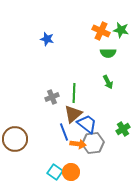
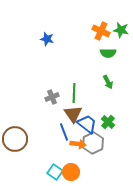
brown triangle: rotated 24 degrees counterclockwise
green cross: moved 15 px left, 7 px up; rotated 16 degrees counterclockwise
gray hexagon: rotated 20 degrees counterclockwise
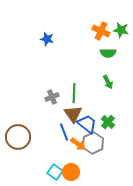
brown circle: moved 3 px right, 2 px up
orange arrow: rotated 28 degrees clockwise
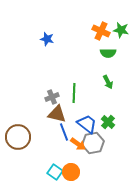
brown triangle: moved 16 px left; rotated 42 degrees counterclockwise
gray hexagon: rotated 15 degrees clockwise
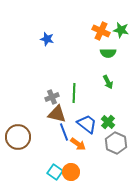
gray hexagon: moved 23 px right; rotated 25 degrees counterclockwise
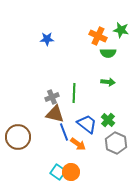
orange cross: moved 3 px left, 5 px down
blue star: rotated 16 degrees counterclockwise
green arrow: rotated 56 degrees counterclockwise
brown triangle: moved 2 px left
green cross: moved 2 px up
cyan square: moved 3 px right
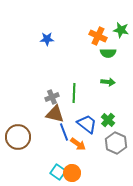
orange circle: moved 1 px right, 1 px down
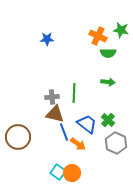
gray cross: rotated 16 degrees clockwise
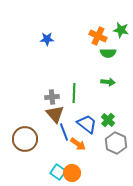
brown triangle: rotated 36 degrees clockwise
brown circle: moved 7 px right, 2 px down
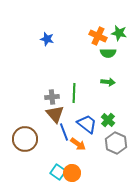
green star: moved 2 px left, 3 px down
blue star: rotated 16 degrees clockwise
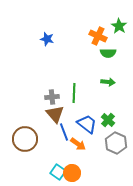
green star: moved 7 px up; rotated 21 degrees clockwise
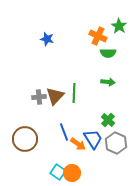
gray cross: moved 13 px left
brown triangle: moved 18 px up; rotated 24 degrees clockwise
blue trapezoid: moved 6 px right, 15 px down; rotated 20 degrees clockwise
